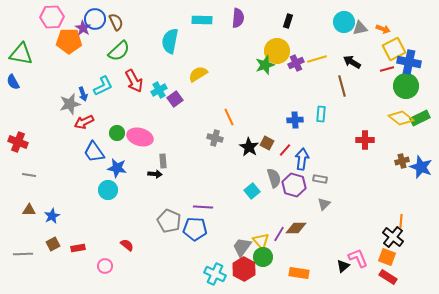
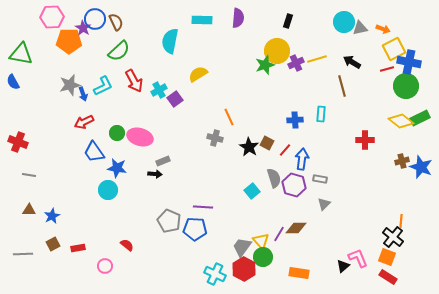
gray star at (70, 104): moved 19 px up
yellow diamond at (401, 118): moved 3 px down
gray rectangle at (163, 161): rotated 72 degrees clockwise
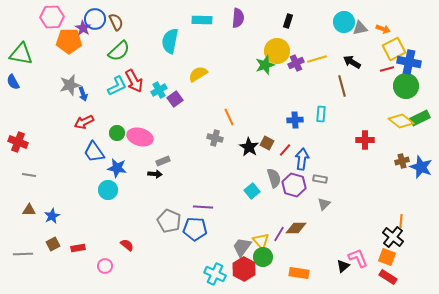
cyan L-shape at (103, 86): moved 14 px right
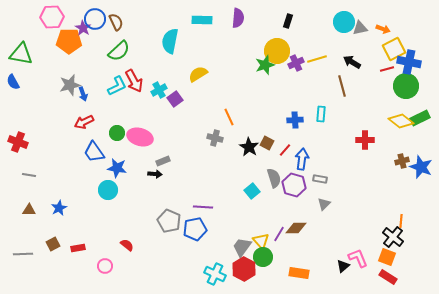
blue star at (52, 216): moved 7 px right, 8 px up
blue pentagon at (195, 229): rotated 15 degrees counterclockwise
